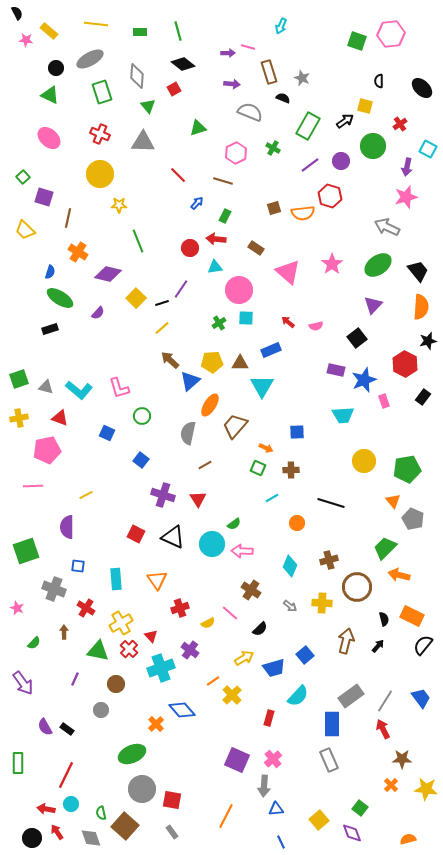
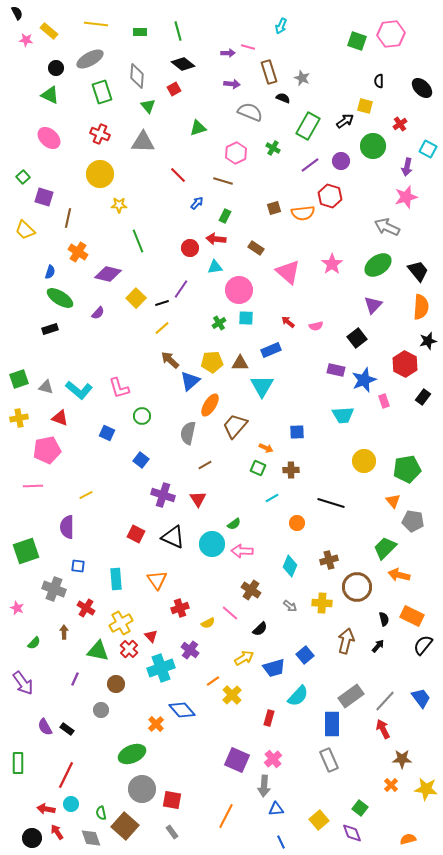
gray pentagon at (413, 519): moved 2 px down; rotated 15 degrees counterclockwise
gray line at (385, 701): rotated 10 degrees clockwise
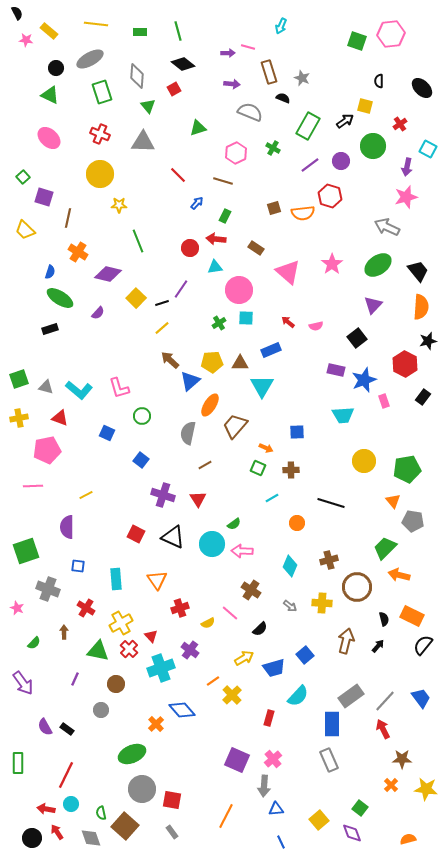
gray cross at (54, 589): moved 6 px left
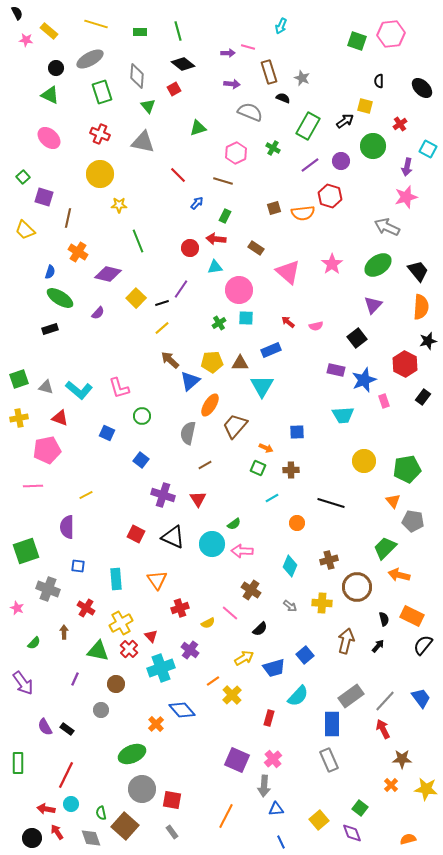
yellow line at (96, 24): rotated 10 degrees clockwise
gray triangle at (143, 142): rotated 10 degrees clockwise
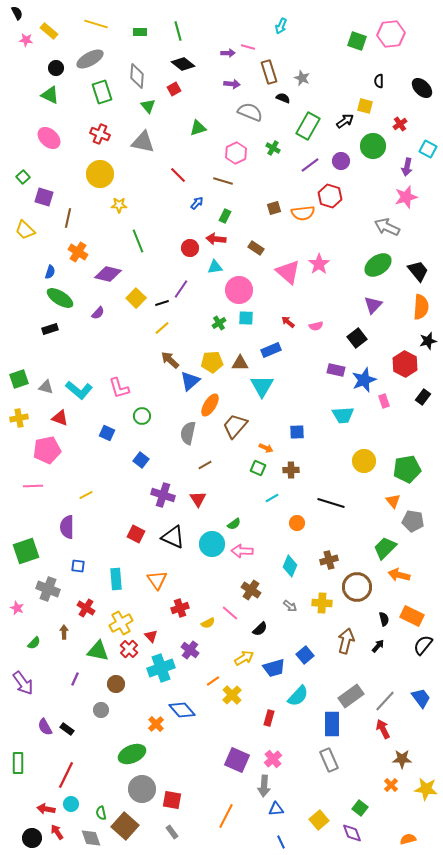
pink star at (332, 264): moved 13 px left
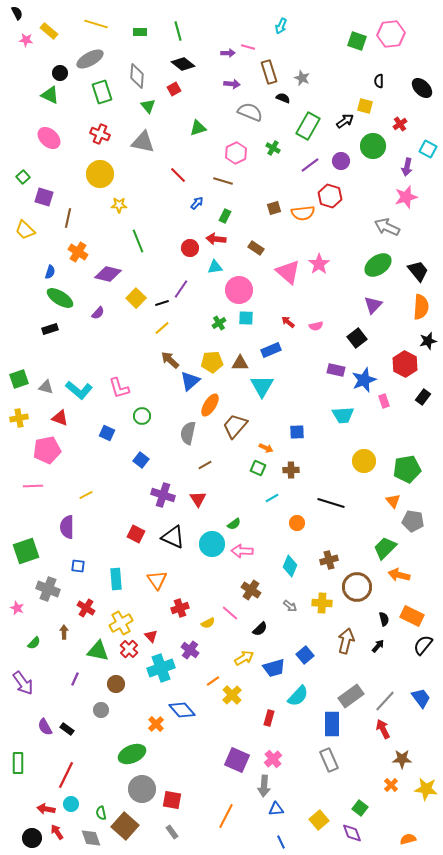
black circle at (56, 68): moved 4 px right, 5 px down
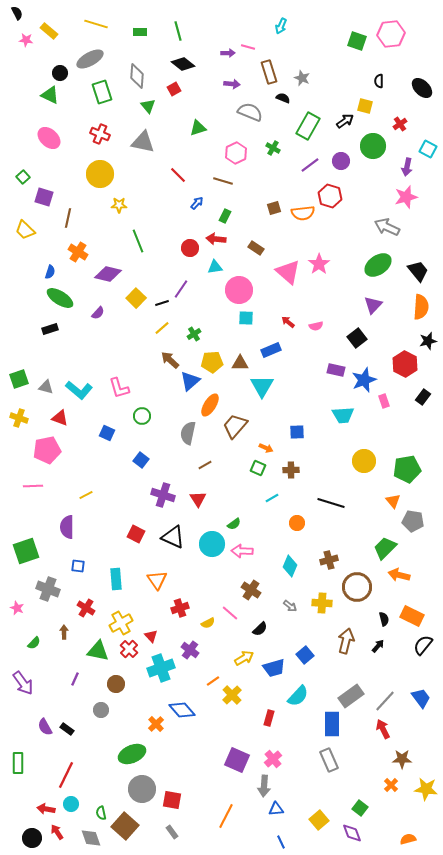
green cross at (219, 323): moved 25 px left, 11 px down
yellow cross at (19, 418): rotated 30 degrees clockwise
